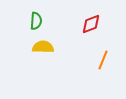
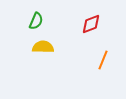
green semicircle: rotated 18 degrees clockwise
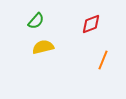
green semicircle: rotated 18 degrees clockwise
yellow semicircle: rotated 15 degrees counterclockwise
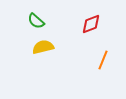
green semicircle: rotated 90 degrees clockwise
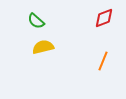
red diamond: moved 13 px right, 6 px up
orange line: moved 1 px down
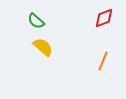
yellow semicircle: rotated 55 degrees clockwise
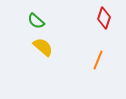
red diamond: rotated 50 degrees counterclockwise
orange line: moved 5 px left, 1 px up
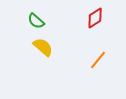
red diamond: moved 9 px left; rotated 40 degrees clockwise
orange line: rotated 18 degrees clockwise
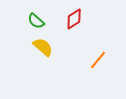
red diamond: moved 21 px left, 1 px down
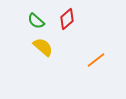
red diamond: moved 7 px left; rotated 10 degrees counterclockwise
orange line: moved 2 px left; rotated 12 degrees clockwise
